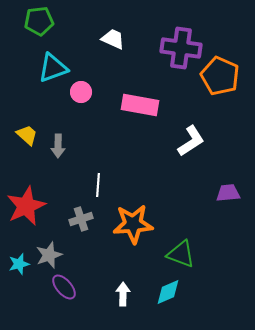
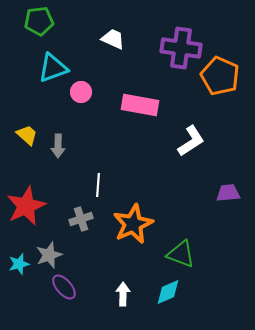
orange star: rotated 21 degrees counterclockwise
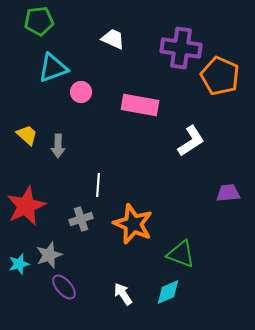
orange star: rotated 24 degrees counterclockwise
white arrow: rotated 35 degrees counterclockwise
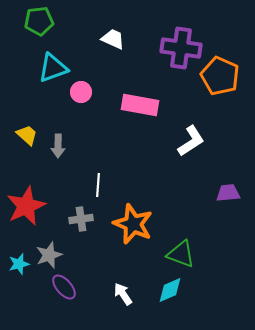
gray cross: rotated 10 degrees clockwise
cyan diamond: moved 2 px right, 2 px up
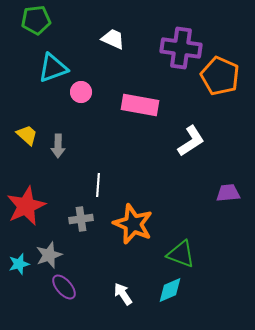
green pentagon: moved 3 px left, 1 px up
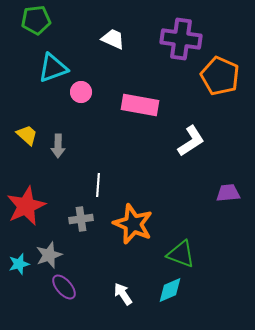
purple cross: moved 9 px up
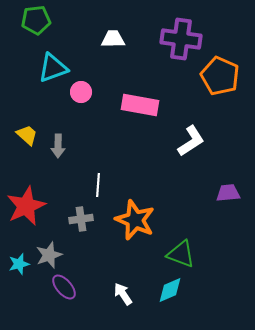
white trapezoid: rotated 25 degrees counterclockwise
orange star: moved 2 px right, 4 px up
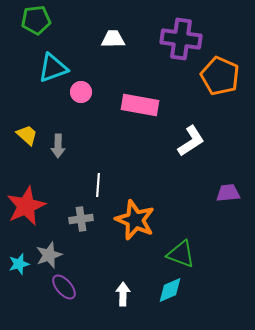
white arrow: rotated 35 degrees clockwise
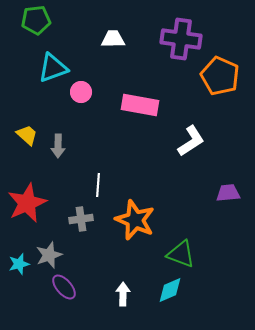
red star: moved 1 px right, 3 px up
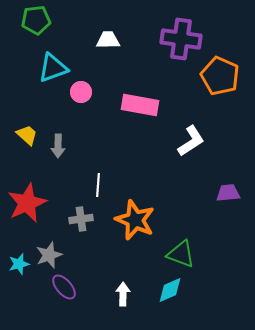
white trapezoid: moved 5 px left, 1 px down
